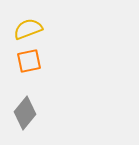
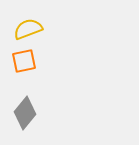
orange square: moved 5 px left
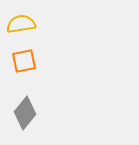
yellow semicircle: moved 7 px left, 5 px up; rotated 12 degrees clockwise
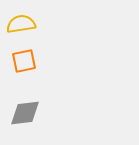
gray diamond: rotated 44 degrees clockwise
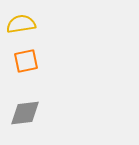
orange square: moved 2 px right
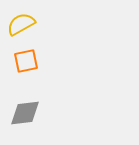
yellow semicircle: rotated 20 degrees counterclockwise
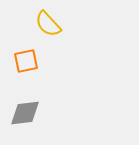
yellow semicircle: moved 27 px right; rotated 104 degrees counterclockwise
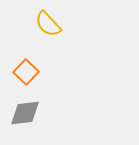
orange square: moved 11 px down; rotated 35 degrees counterclockwise
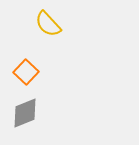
gray diamond: rotated 16 degrees counterclockwise
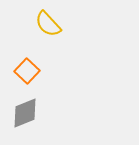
orange square: moved 1 px right, 1 px up
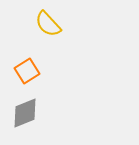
orange square: rotated 15 degrees clockwise
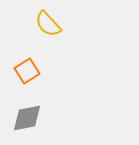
gray diamond: moved 2 px right, 5 px down; rotated 12 degrees clockwise
